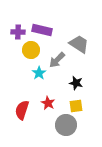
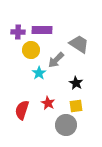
purple rectangle: rotated 12 degrees counterclockwise
gray arrow: moved 1 px left
black star: rotated 16 degrees clockwise
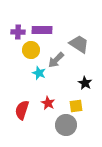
cyan star: rotated 16 degrees counterclockwise
black star: moved 9 px right
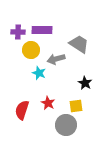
gray arrow: moved 1 px up; rotated 30 degrees clockwise
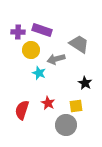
purple rectangle: rotated 18 degrees clockwise
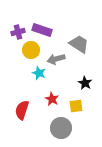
purple cross: rotated 16 degrees counterclockwise
red star: moved 4 px right, 4 px up
gray circle: moved 5 px left, 3 px down
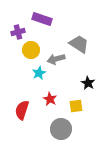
purple rectangle: moved 11 px up
cyan star: rotated 24 degrees clockwise
black star: moved 3 px right
red star: moved 2 px left
gray circle: moved 1 px down
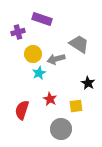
yellow circle: moved 2 px right, 4 px down
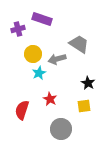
purple cross: moved 3 px up
gray arrow: moved 1 px right
yellow square: moved 8 px right
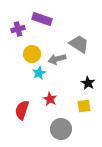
yellow circle: moved 1 px left
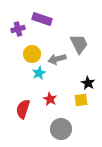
gray trapezoid: rotated 30 degrees clockwise
yellow square: moved 3 px left, 6 px up
red semicircle: moved 1 px right, 1 px up
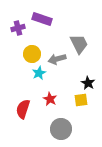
purple cross: moved 1 px up
